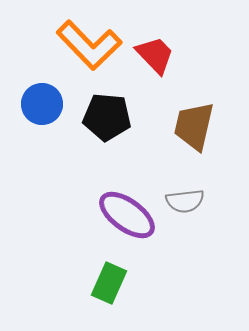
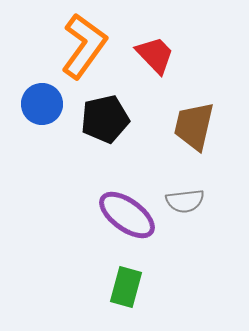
orange L-shape: moved 5 px left, 1 px down; rotated 100 degrees counterclockwise
black pentagon: moved 2 px left, 2 px down; rotated 18 degrees counterclockwise
green rectangle: moved 17 px right, 4 px down; rotated 9 degrees counterclockwise
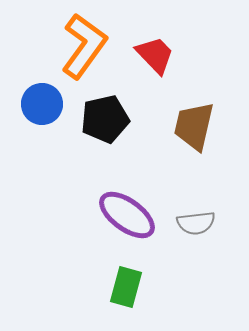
gray semicircle: moved 11 px right, 22 px down
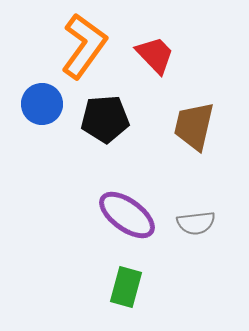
black pentagon: rotated 9 degrees clockwise
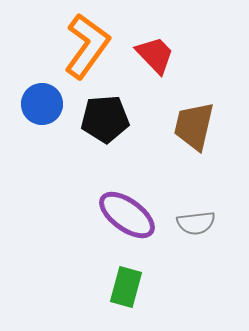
orange L-shape: moved 3 px right
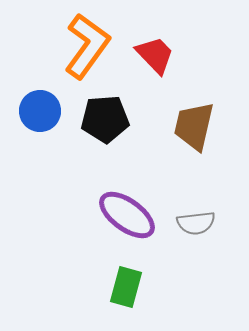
blue circle: moved 2 px left, 7 px down
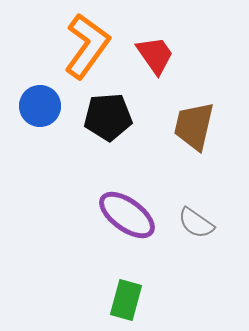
red trapezoid: rotated 9 degrees clockwise
blue circle: moved 5 px up
black pentagon: moved 3 px right, 2 px up
gray semicircle: rotated 42 degrees clockwise
green rectangle: moved 13 px down
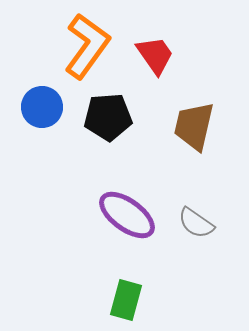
blue circle: moved 2 px right, 1 px down
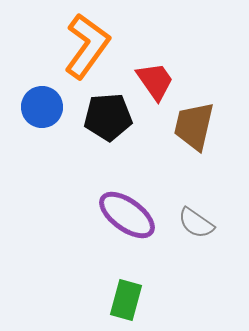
red trapezoid: moved 26 px down
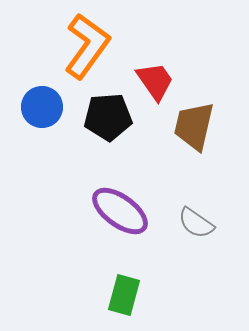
purple ellipse: moved 7 px left, 4 px up
green rectangle: moved 2 px left, 5 px up
